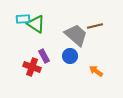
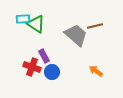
blue circle: moved 18 px left, 16 px down
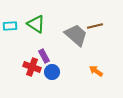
cyan rectangle: moved 13 px left, 7 px down
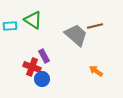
green triangle: moved 3 px left, 4 px up
blue circle: moved 10 px left, 7 px down
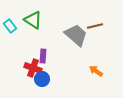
cyan rectangle: rotated 56 degrees clockwise
purple rectangle: moved 1 px left; rotated 32 degrees clockwise
red cross: moved 1 px right, 1 px down
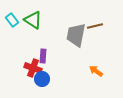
cyan rectangle: moved 2 px right, 6 px up
gray trapezoid: rotated 120 degrees counterclockwise
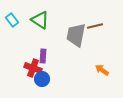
green triangle: moved 7 px right
orange arrow: moved 6 px right, 1 px up
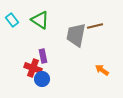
purple rectangle: rotated 16 degrees counterclockwise
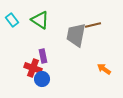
brown line: moved 2 px left, 1 px up
orange arrow: moved 2 px right, 1 px up
